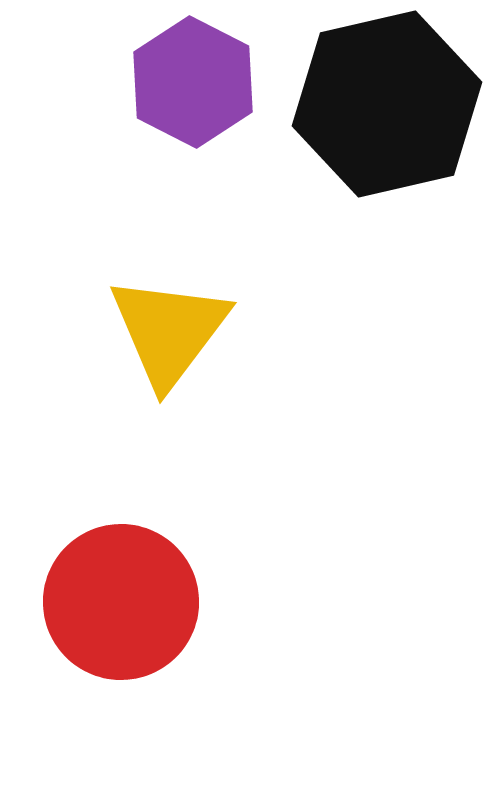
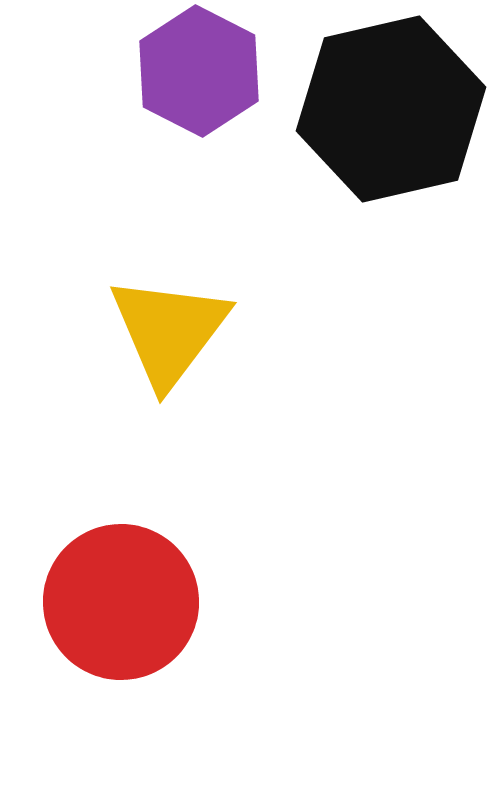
purple hexagon: moved 6 px right, 11 px up
black hexagon: moved 4 px right, 5 px down
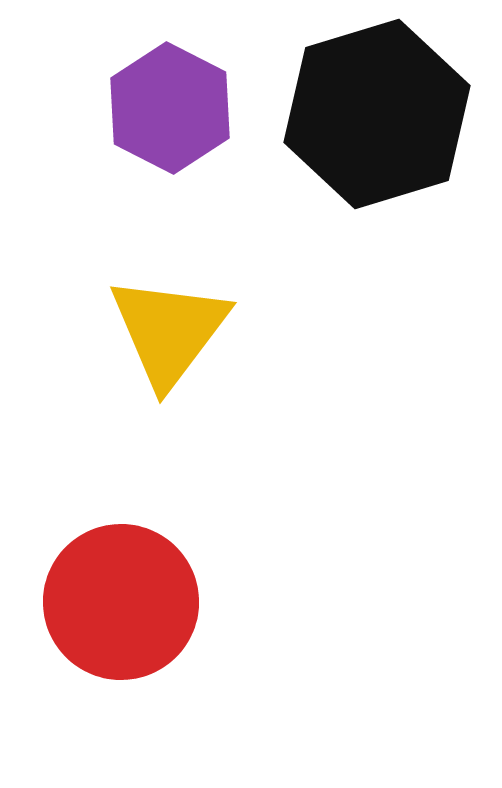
purple hexagon: moved 29 px left, 37 px down
black hexagon: moved 14 px left, 5 px down; rotated 4 degrees counterclockwise
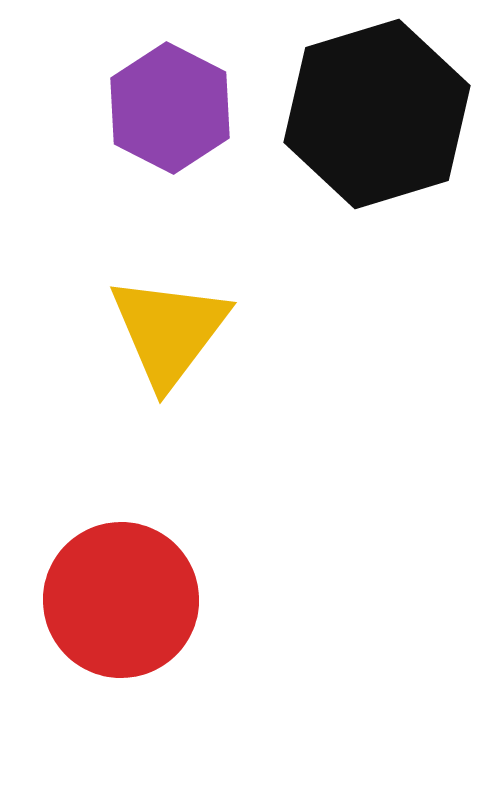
red circle: moved 2 px up
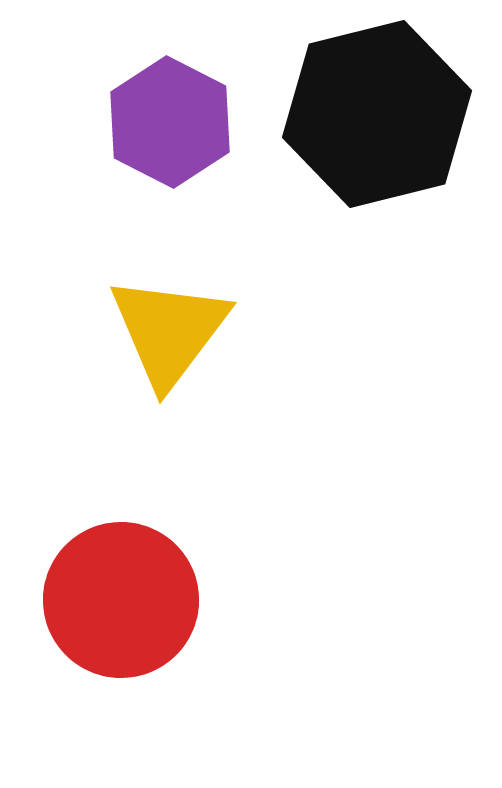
purple hexagon: moved 14 px down
black hexagon: rotated 3 degrees clockwise
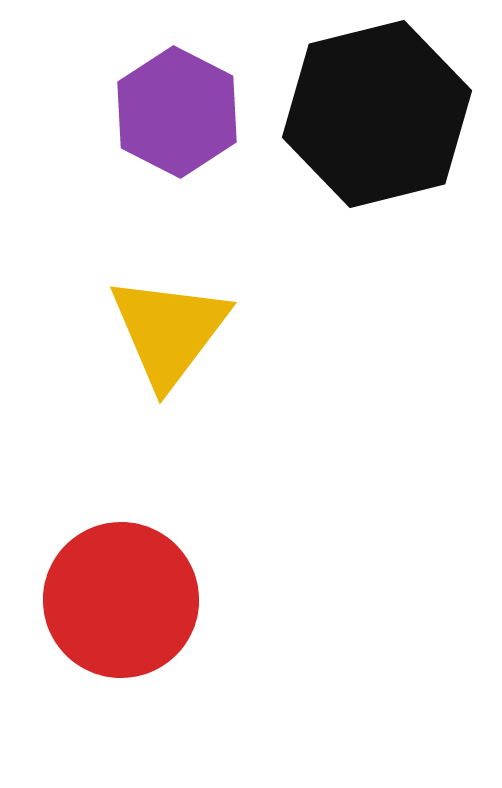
purple hexagon: moved 7 px right, 10 px up
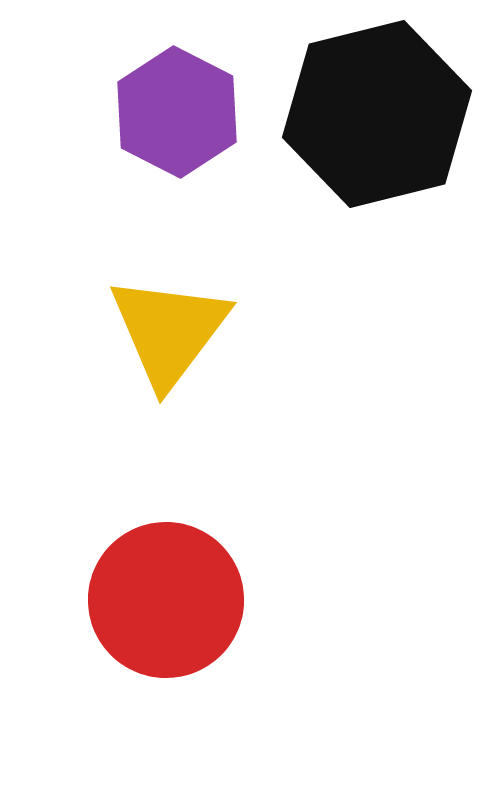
red circle: moved 45 px right
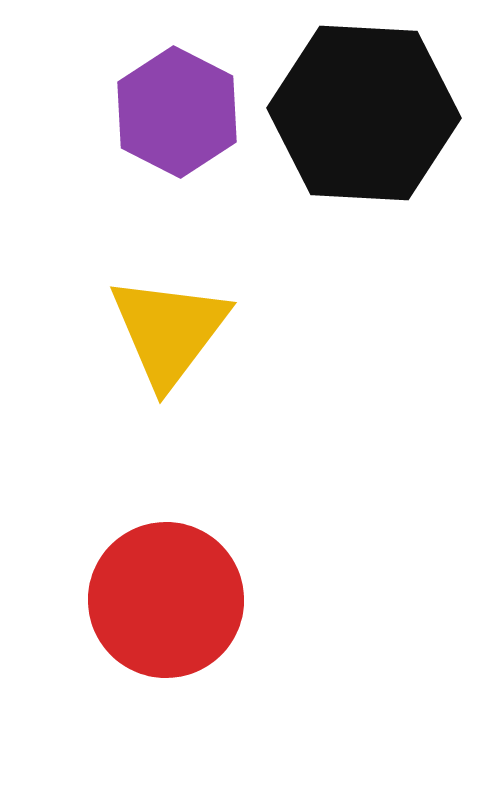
black hexagon: moved 13 px left, 1 px up; rotated 17 degrees clockwise
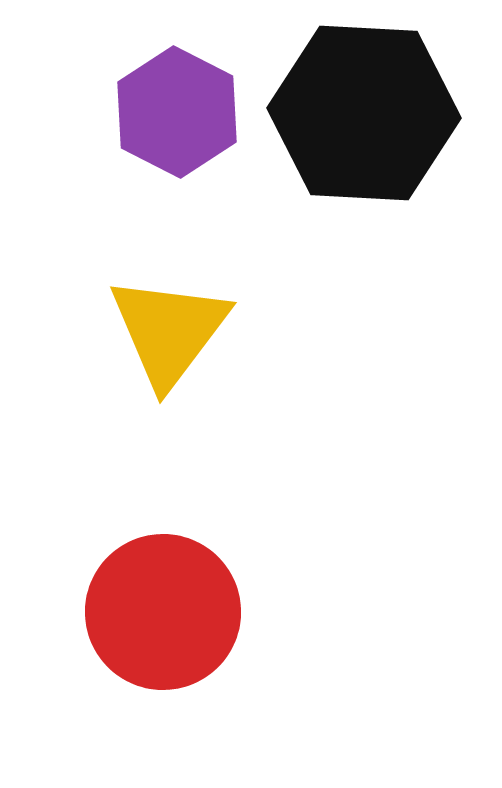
red circle: moved 3 px left, 12 px down
